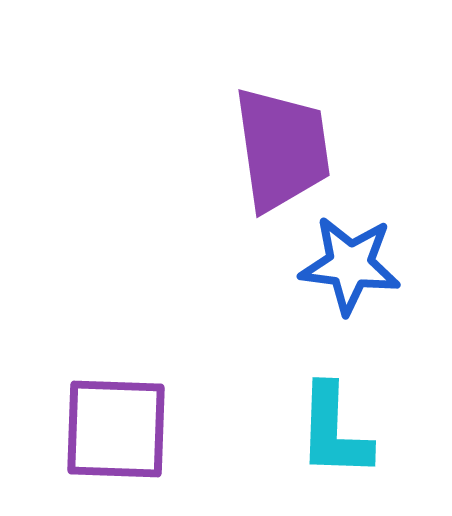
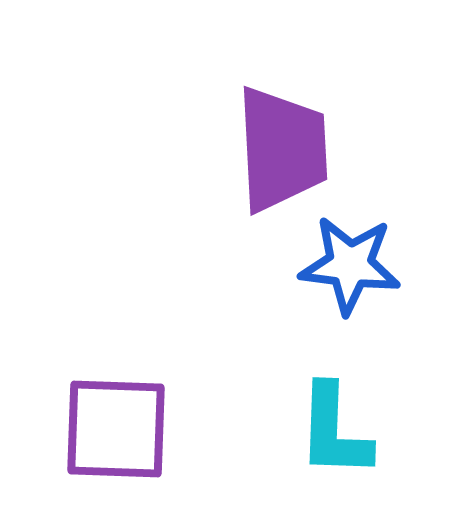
purple trapezoid: rotated 5 degrees clockwise
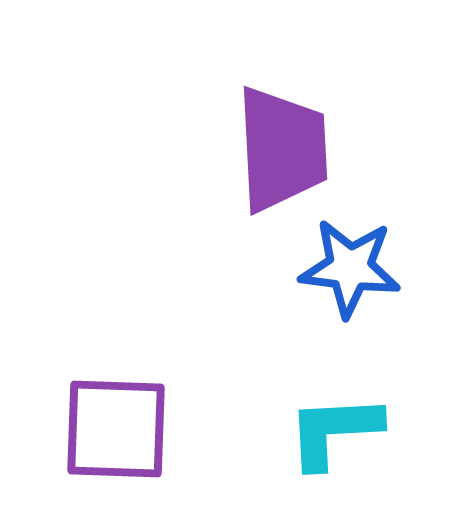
blue star: moved 3 px down
cyan L-shape: rotated 85 degrees clockwise
